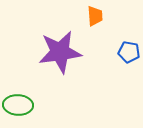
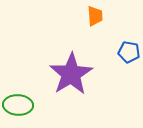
purple star: moved 11 px right, 22 px down; rotated 24 degrees counterclockwise
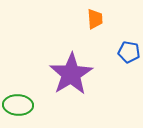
orange trapezoid: moved 3 px down
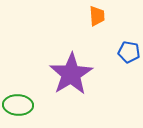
orange trapezoid: moved 2 px right, 3 px up
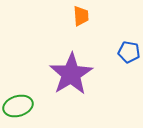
orange trapezoid: moved 16 px left
green ellipse: moved 1 px down; rotated 20 degrees counterclockwise
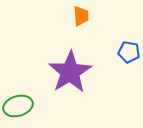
purple star: moved 1 px left, 2 px up
